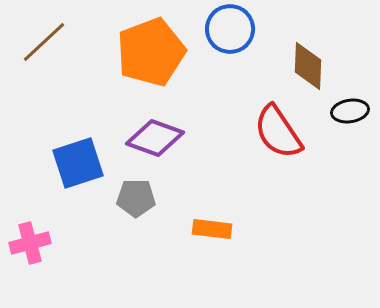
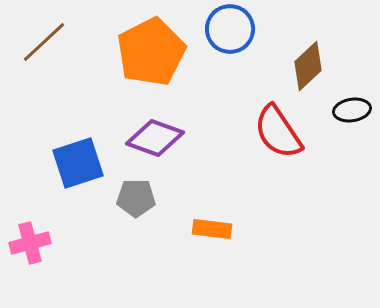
orange pentagon: rotated 6 degrees counterclockwise
brown diamond: rotated 45 degrees clockwise
black ellipse: moved 2 px right, 1 px up
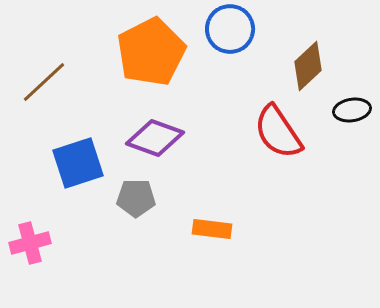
brown line: moved 40 px down
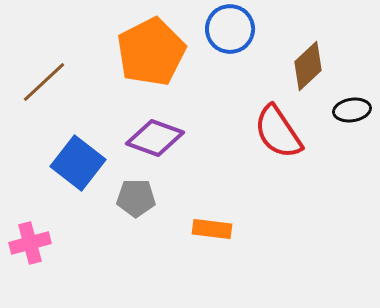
blue square: rotated 34 degrees counterclockwise
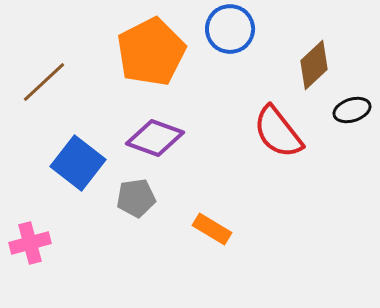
brown diamond: moved 6 px right, 1 px up
black ellipse: rotated 9 degrees counterclockwise
red semicircle: rotated 4 degrees counterclockwise
gray pentagon: rotated 9 degrees counterclockwise
orange rectangle: rotated 24 degrees clockwise
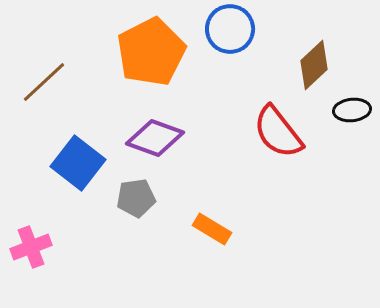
black ellipse: rotated 12 degrees clockwise
pink cross: moved 1 px right, 4 px down; rotated 6 degrees counterclockwise
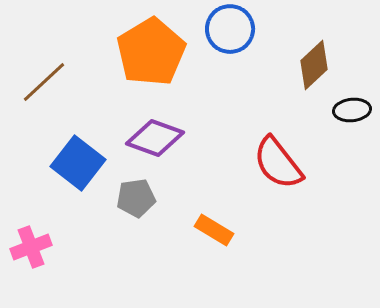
orange pentagon: rotated 4 degrees counterclockwise
red semicircle: moved 31 px down
orange rectangle: moved 2 px right, 1 px down
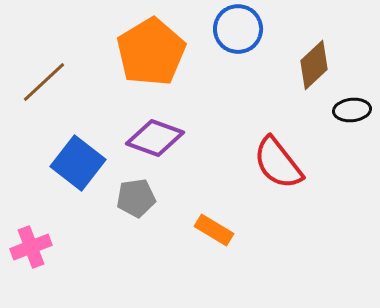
blue circle: moved 8 px right
